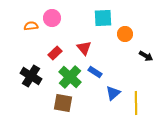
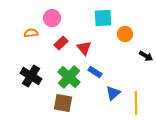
orange semicircle: moved 7 px down
red rectangle: moved 6 px right, 10 px up
green cross: moved 1 px left
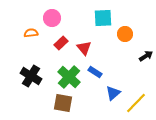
black arrow: rotated 64 degrees counterclockwise
yellow line: rotated 45 degrees clockwise
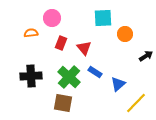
red rectangle: rotated 24 degrees counterclockwise
black cross: rotated 35 degrees counterclockwise
blue triangle: moved 5 px right, 9 px up
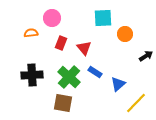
black cross: moved 1 px right, 1 px up
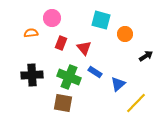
cyan square: moved 2 px left, 2 px down; rotated 18 degrees clockwise
green cross: rotated 20 degrees counterclockwise
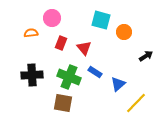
orange circle: moved 1 px left, 2 px up
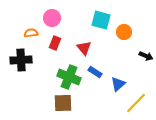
red rectangle: moved 6 px left
black arrow: rotated 56 degrees clockwise
black cross: moved 11 px left, 15 px up
brown square: rotated 12 degrees counterclockwise
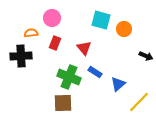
orange circle: moved 3 px up
black cross: moved 4 px up
yellow line: moved 3 px right, 1 px up
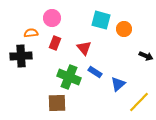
brown square: moved 6 px left
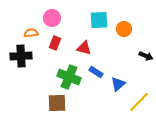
cyan square: moved 2 px left; rotated 18 degrees counterclockwise
red triangle: rotated 35 degrees counterclockwise
blue rectangle: moved 1 px right
